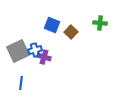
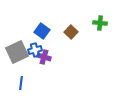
blue square: moved 10 px left, 6 px down; rotated 14 degrees clockwise
gray square: moved 1 px left, 1 px down
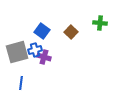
gray square: rotated 10 degrees clockwise
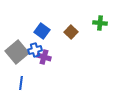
gray square: rotated 25 degrees counterclockwise
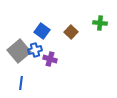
gray square: moved 2 px right, 1 px up
purple cross: moved 6 px right, 2 px down
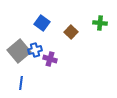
blue square: moved 8 px up
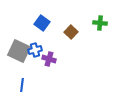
gray square: rotated 25 degrees counterclockwise
purple cross: moved 1 px left
blue line: moved 1 px right, 2 px down
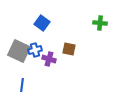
brown square: moved 2 px left, 17 px down; rotated 32 degrees counterclockwise
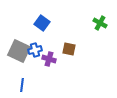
green cross: rotated 24 degrees clockwise
